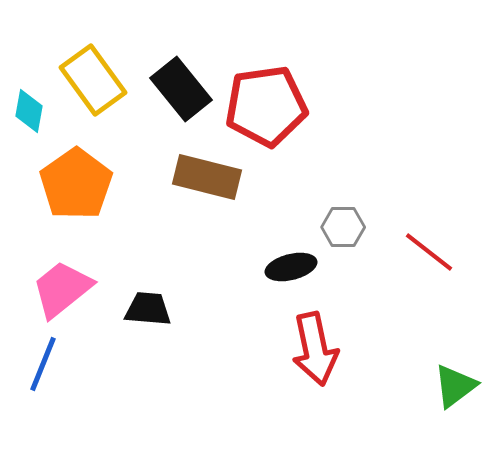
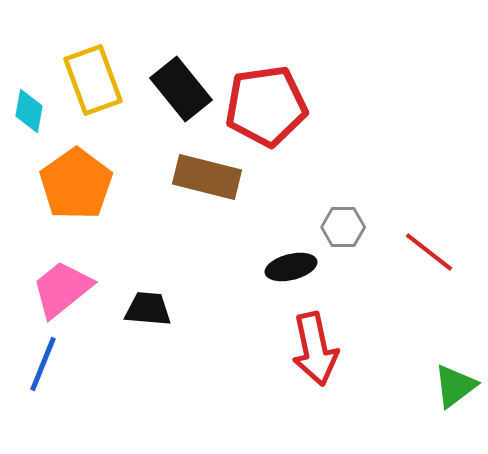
yellow rectangle: rotated 16 degrees clockwise
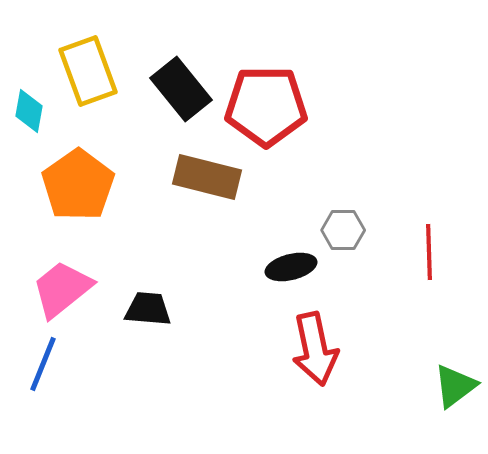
yellow rectangle: moved 5 px left, 9 px up
red pentagon: rotated 8 degrees clockwise
orange pentagon: moved 2 px right, 1 px down
gray hexagon: moved 3 px down
red line: rotated 50 degrees clockwise
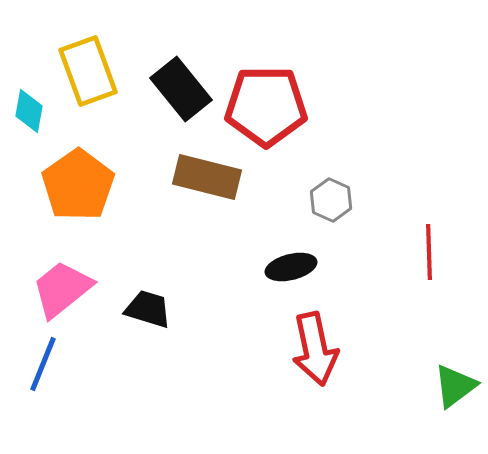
gray hexagon: moved 12 px left, 30 px up; rotated 24 degrees clockwise
black trapezoid: rotated 12 degrees clockwise
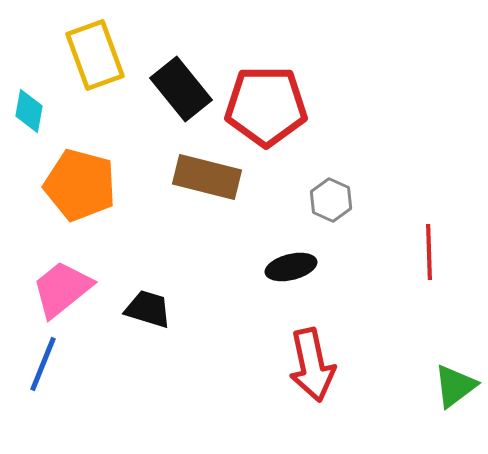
yellow rectangle: moved 7 px right, 16 px up
orange pentagon: moved 2 px right; rotated 22 degrees counterclockwise
red arrow: moved 3 px left, 16 px down
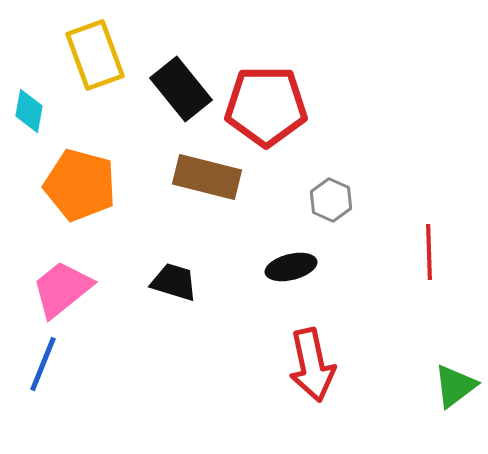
black trapezoid: moved 26 px right, 27 px up
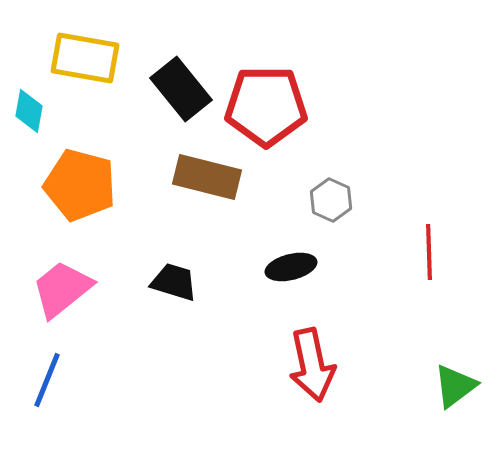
yellow rectangle: moved 10 px left, 3 px down; rotated 60 degrees counterclockwise
blue line: moved 4 px right, 16 px down
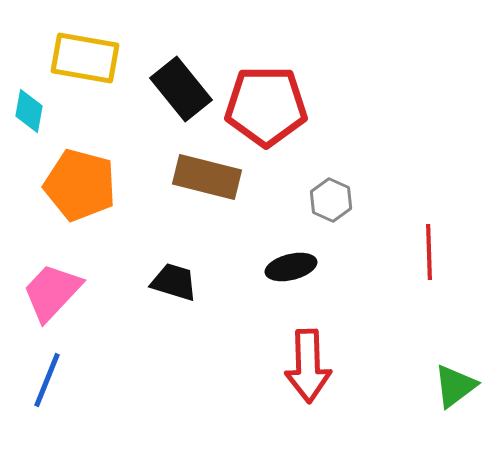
pink trapezoid: moved 10 px left, 3 px down; rotated 8 degrees counterclockwise
red arrow: moved 4 px left, 1 px down; rotated 10 degrees clockwise
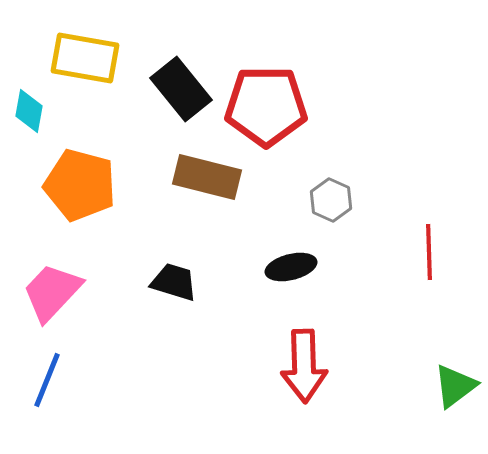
red arrow: moved 4 px left
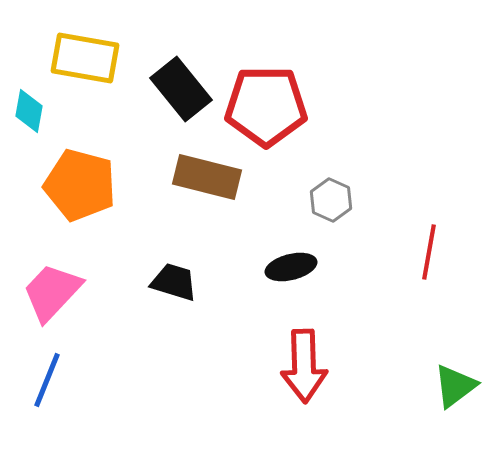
red line: rotated 12 degrees clockwise
